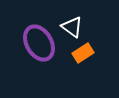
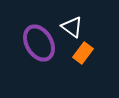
orange rectangle: rotated 20 degrees counterclockwise
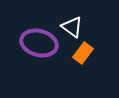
purple ellipse: rotated 45 degrees counterclockwise
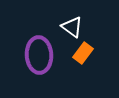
purple ellipse: moved 12 px down; rotated 72 degrees clockwise
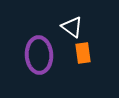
orange rectangle: rotated 45 degrees counterclockwise
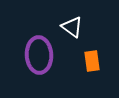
orange rectangle: moved 9 px right, 8 px down
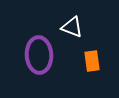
white triangle: rotated 15 degrees counterclockwise
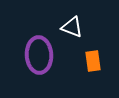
orange rectangle: moved 1 px right
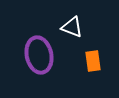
purple ellipse: rotated 9 degrees counterclockwise
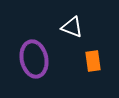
purple ellipse: moved 5 px left, 4 px down
